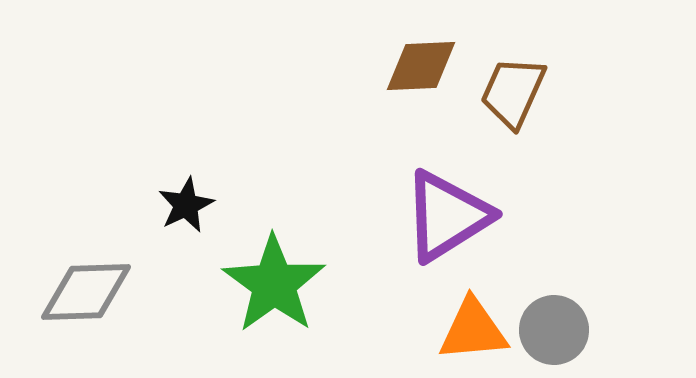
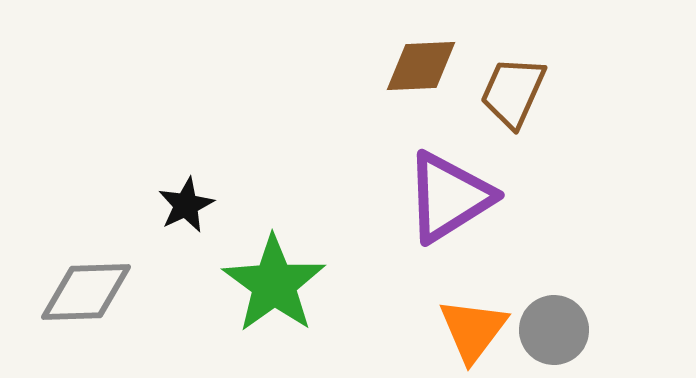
purple triangle: moved 2 px right, 19 px up
orange triangle: rotated 48 degrees counterclockwise
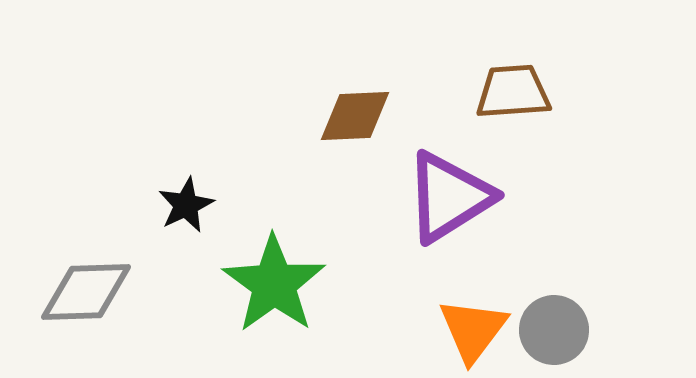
brown diamond: moved 66 px left, 50 px down
brown trapezoid: rotated 62 degrees clockwise
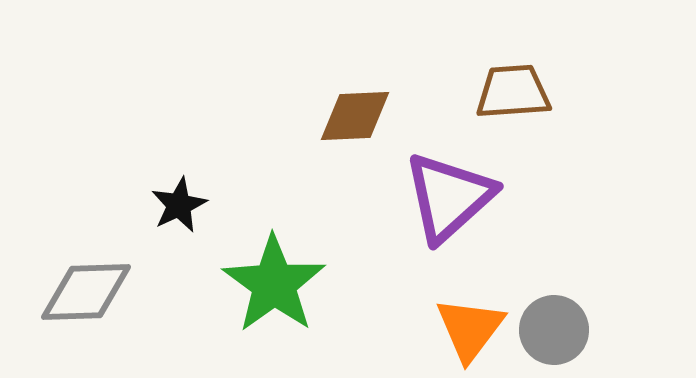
purple triangle: rotated 10 degrees counterclockwise
black star: moved 7 px left
orange triangle: moved 3 px left, 1 px up
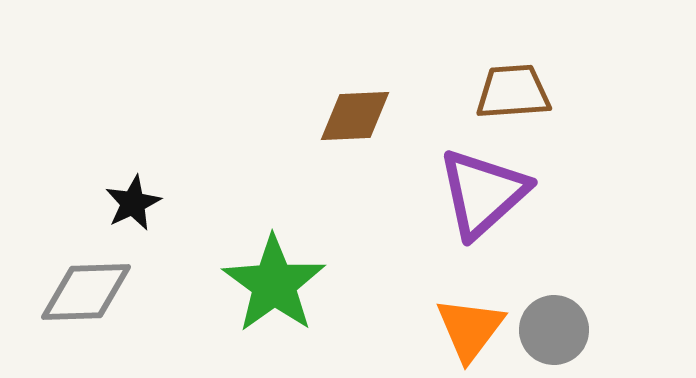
purple triangle: moved 34 px right, 4 px up
black star: moved 46 px left, 2 px up
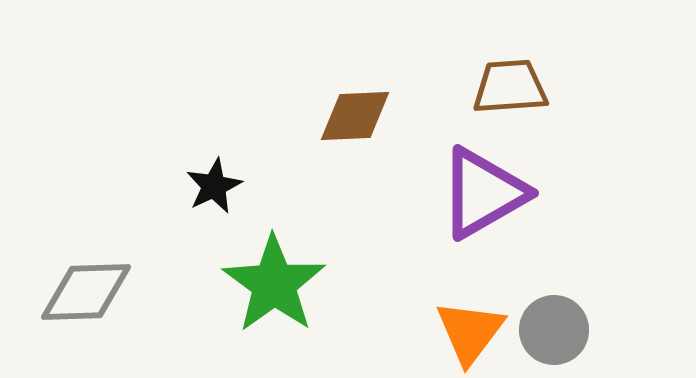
brown trapezoid: moved 3 px left, 5 px up
purple triangle: rotated 12 degrees clockwise
black star: moved 81 px right, 17 px up
orange triangle: moved 3 px down
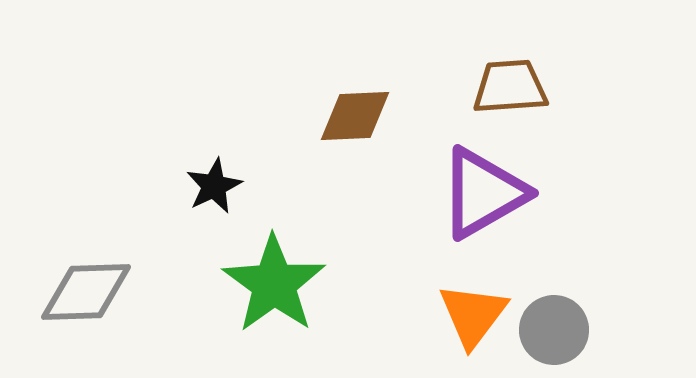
orange triangle: moved 3 px right, 17 px up
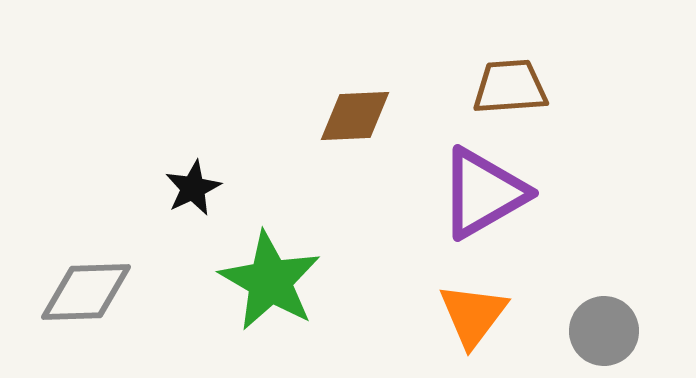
black star: moved 21 px left, 2 px down
green star: moved 4 px left, 3 px up; rotated 6 degrees counterclockwise
gray circle: moved 50 px right, 1 px down
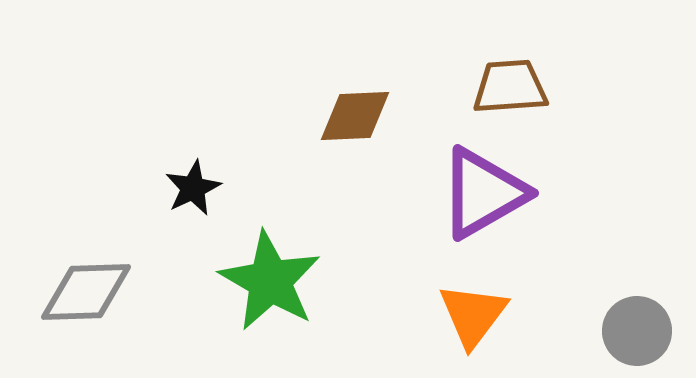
gray circle: moved 33 px right
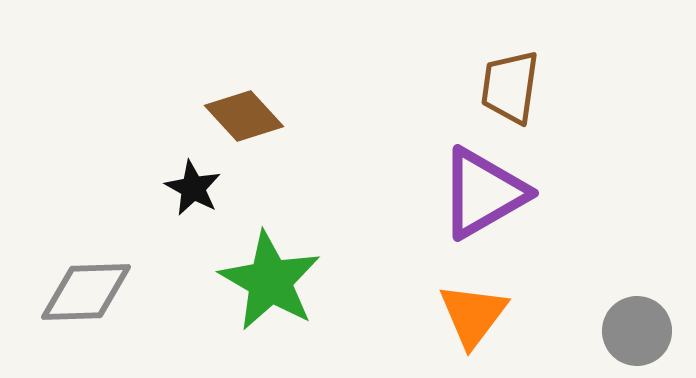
brown trapezoid: rotated 78 degrees counterclockwise
brown diamond: moved 111 px left; rotated 50 degrees clockwise
black star: rotated 18 degrees counterclockwise
